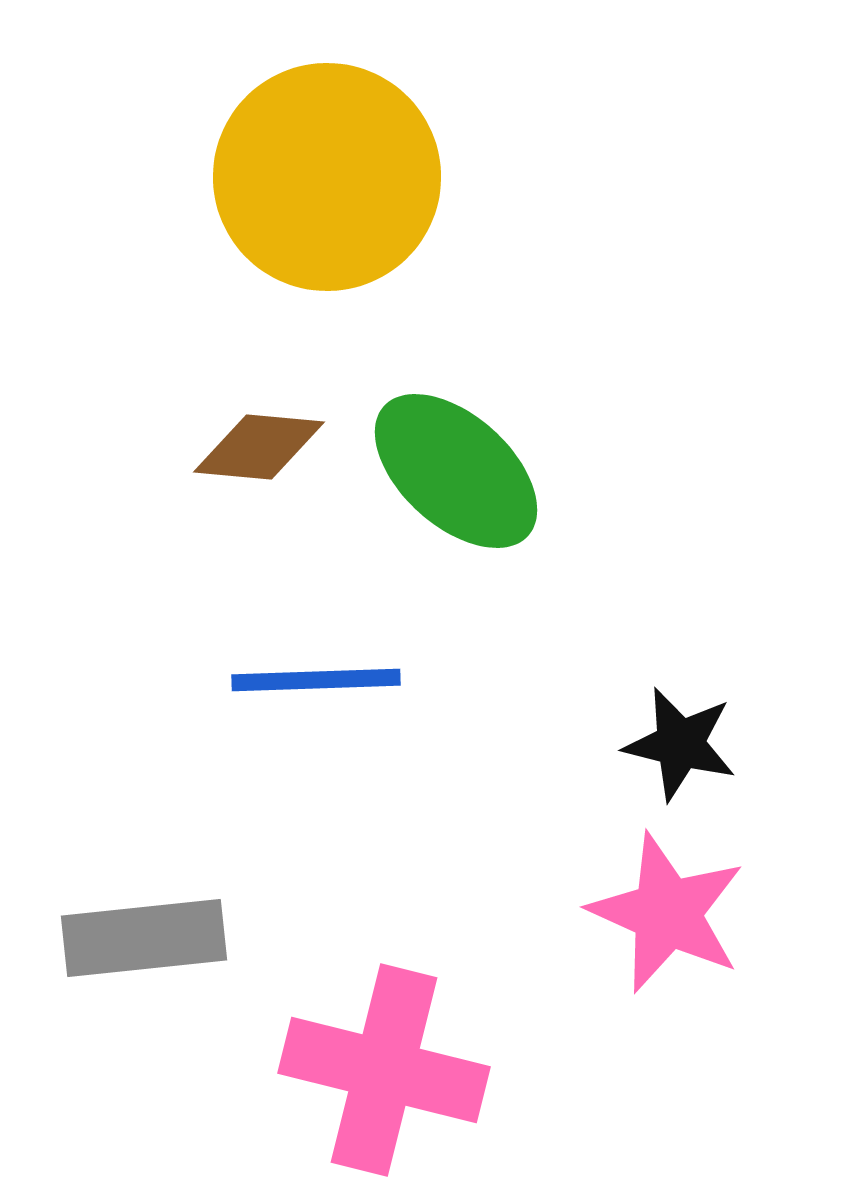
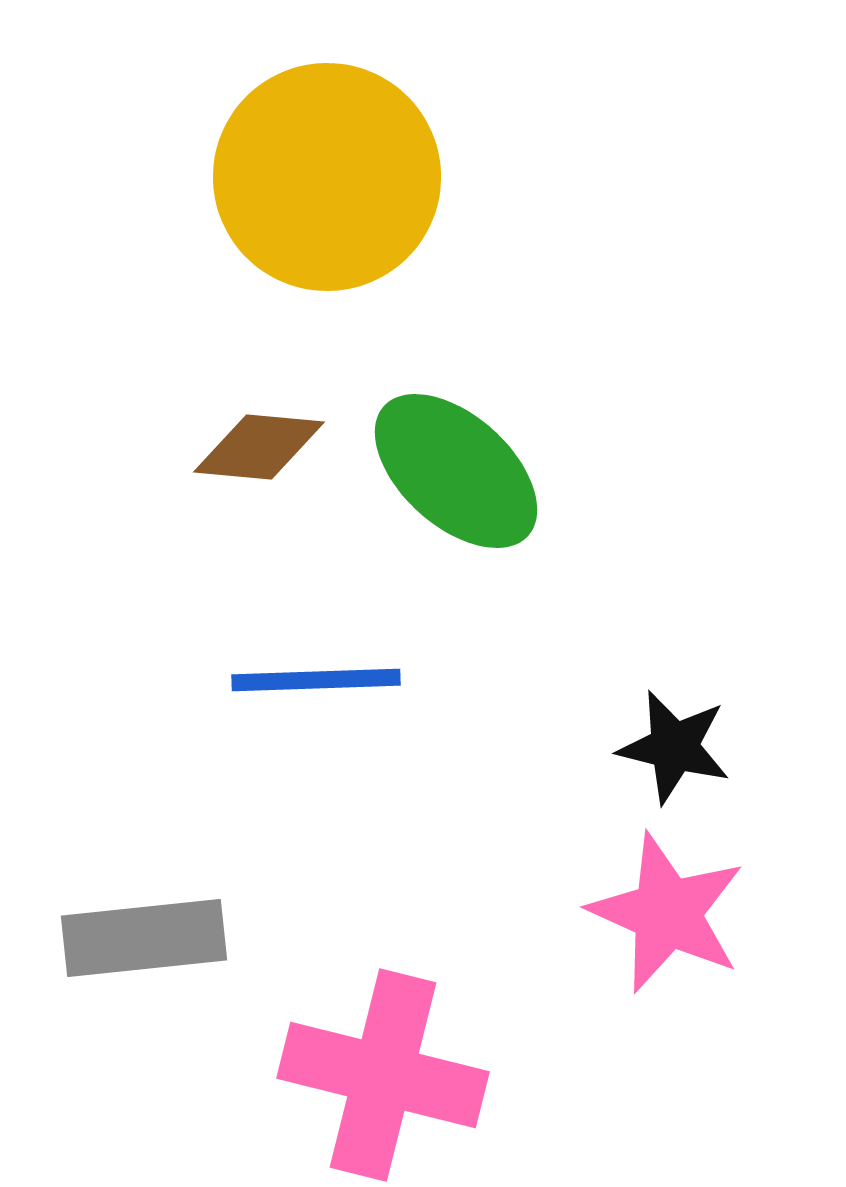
black star: moved 6 px left, 3 px down
pink cross: moved 1 px left, 5 px down
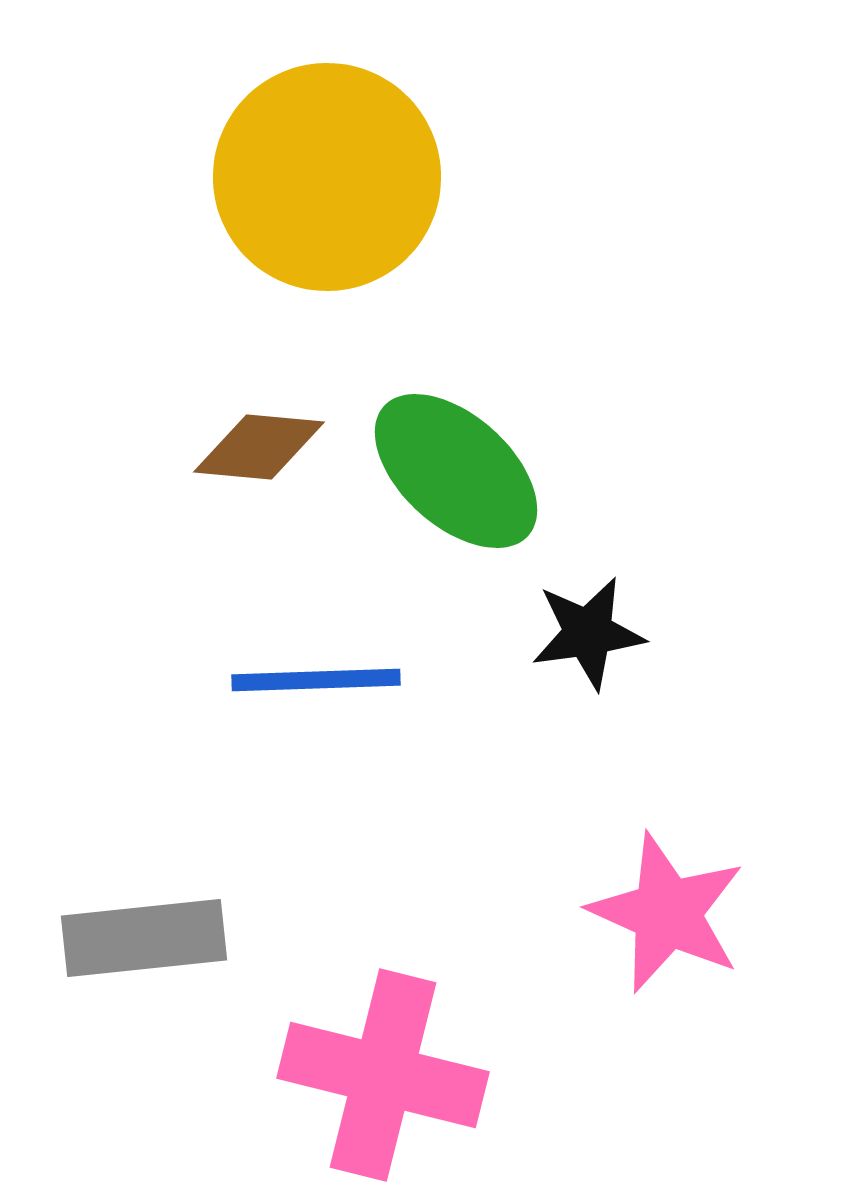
black star: moved 86 px left, 114 px up; rotated 22 degrees counterclockwise
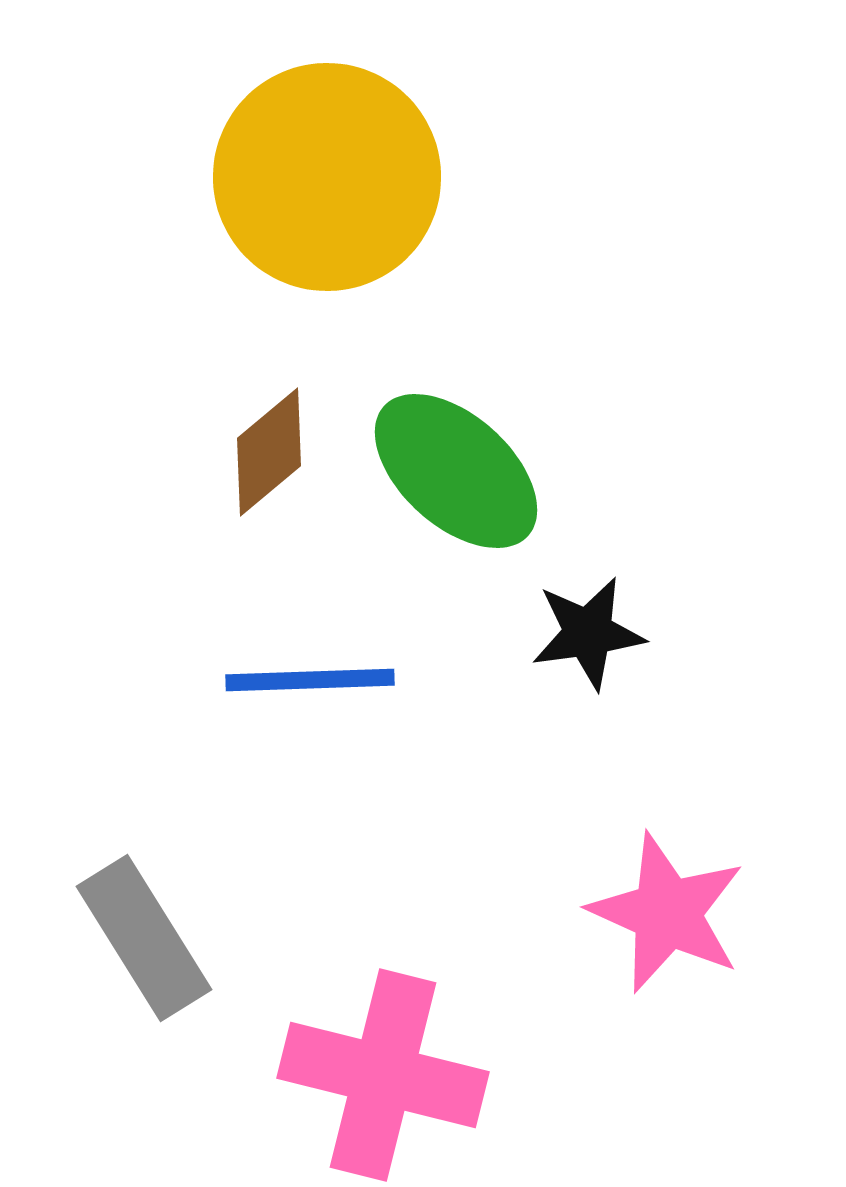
brown diamond: moved 10 px right, 5 px down; rotated 45 degrees counterclockwise
blue line: moved 6 px left
gray rectangle: rotated 64 degrees clockwise
